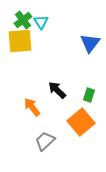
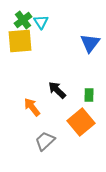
green rectangle: rotated 16 degrees counterclockwise
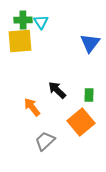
green cross: rotated 36 degrees clockwise
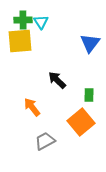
black arrow: moved 10 px up
gray trapezoid: rotated 15 degrees clockwise
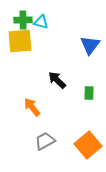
cyan triangle: rotated 42 degrees counterclockwise
blue triangle: moved 2 px down
green rectangle: moved 2 px up
orange square: moved 7 px right, 23 px down
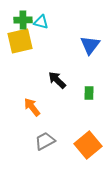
yellow square: rotated 8 degrees counterclockwise
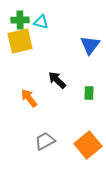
green cross: moved 3 px left
orange arrow: moved 3 px left, 9 px up
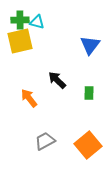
cyan triangle: moved 4 px left
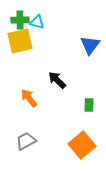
green rectangle: moved 12 px down
gray trapezoid: moved 19 px left
orange square: moved 6 px left
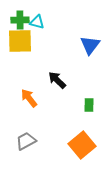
yellow square: rotated 12 degrees clockwise
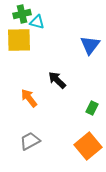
green cross: moved 2 px right, 6 px up; rotated 12 degrees counterclockwise
yellow square: moved 1 px left, 1 px up
green rectangle: moved 3 px right, 3 px down; rotated 24 degrees clockwise
gray trapezoid: moved 4 px right
orange square: moved 6 px right, 1 px down
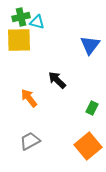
green cross: moved 1 px left, 3 px down
